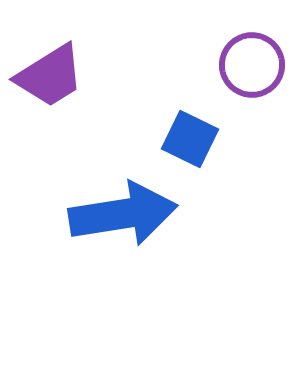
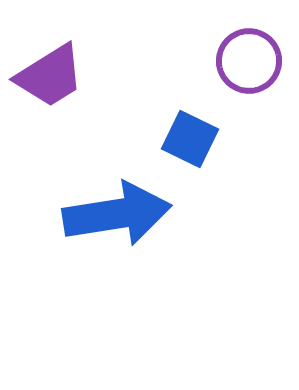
purple circle: moved 3 px left, 4 px up
blue arrow: moved 6 px left
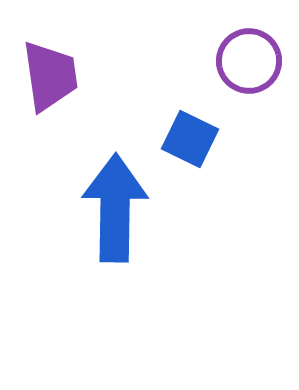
purple trapezoid: rotated 66 degrees counterclockwise
blue arrow: moved 2 px left, 6 px up; rotated 80 degrees counterclockwise
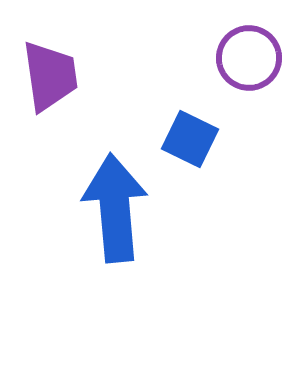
purple circle: moved 3 px up
blue arrow: rotated 6 degrees counterclockwise
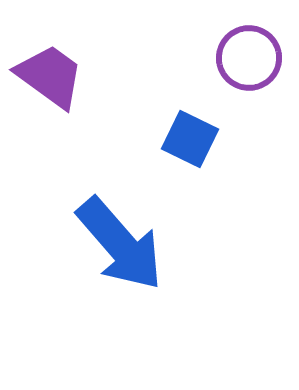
purple trapezoid: rotated 46 degrees counterclockwise
blue arrow: moved 5 px right, 36 px down; rotated 144 degrees clockwise
